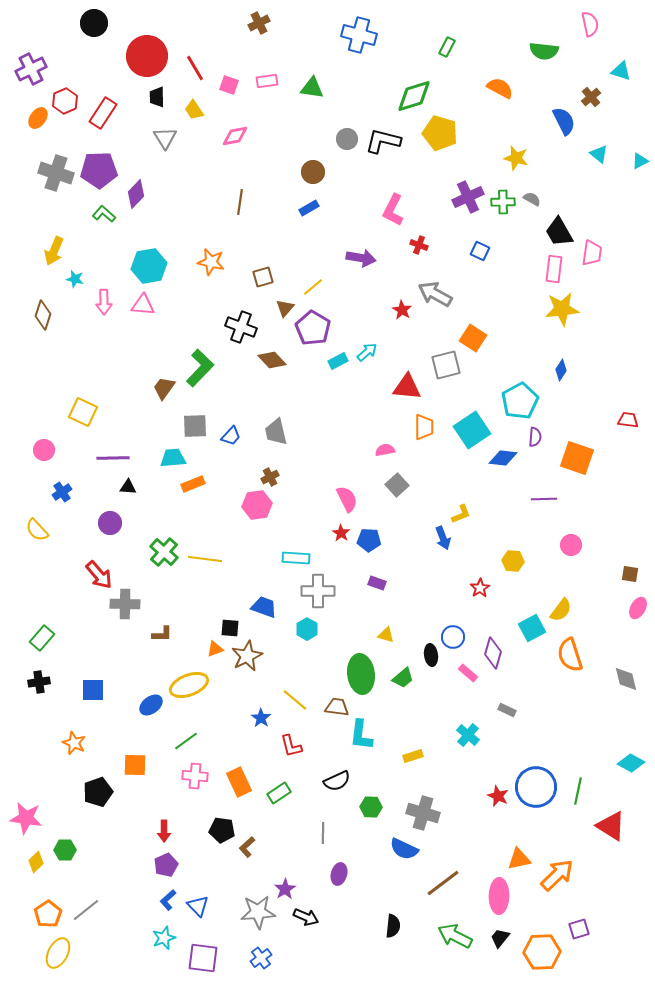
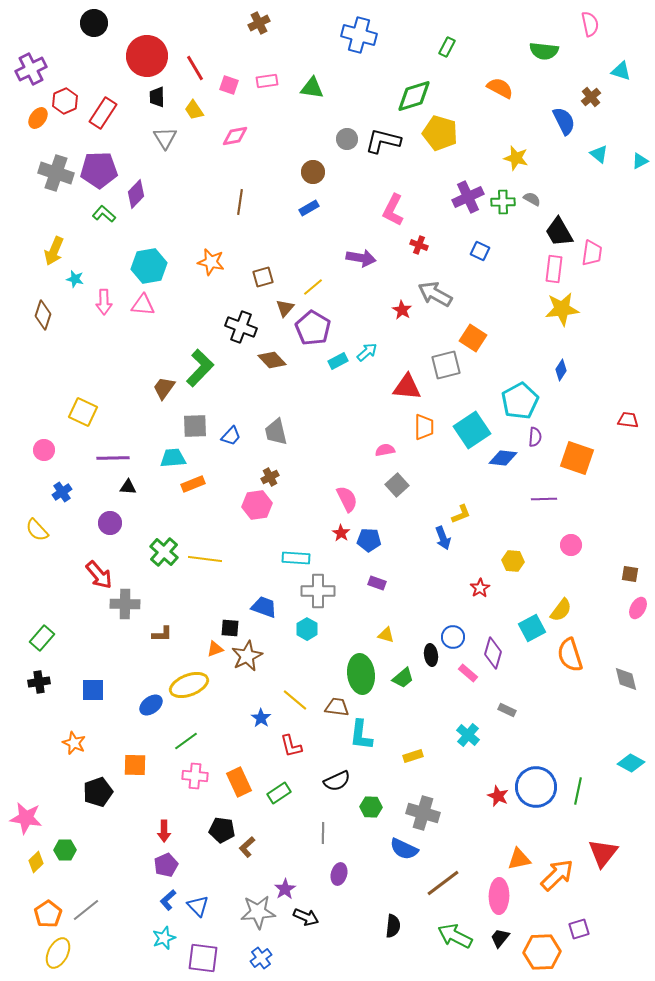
red triangle at (611, 826): moved 8 px left, 27 px down; rotated 36 degrees clockwise
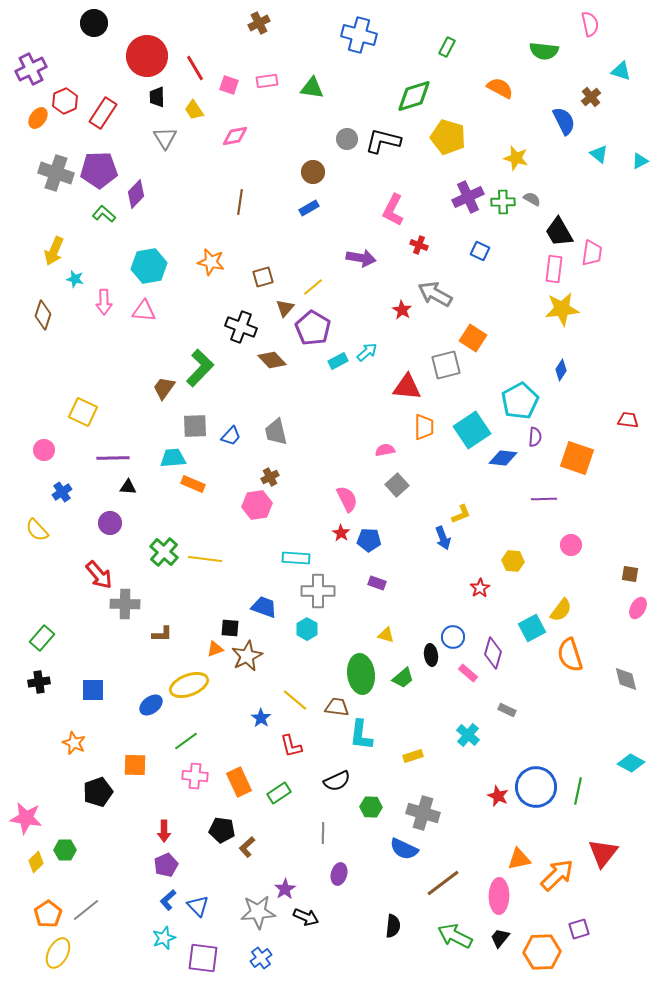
yellow pentagon at (440, 133): moved 8 px right, 4 px down
pink triangle at (143, 305): moved 1 px right, 6 px down
orange rectangle at (193, 484): rotated 45 degrees clockwise
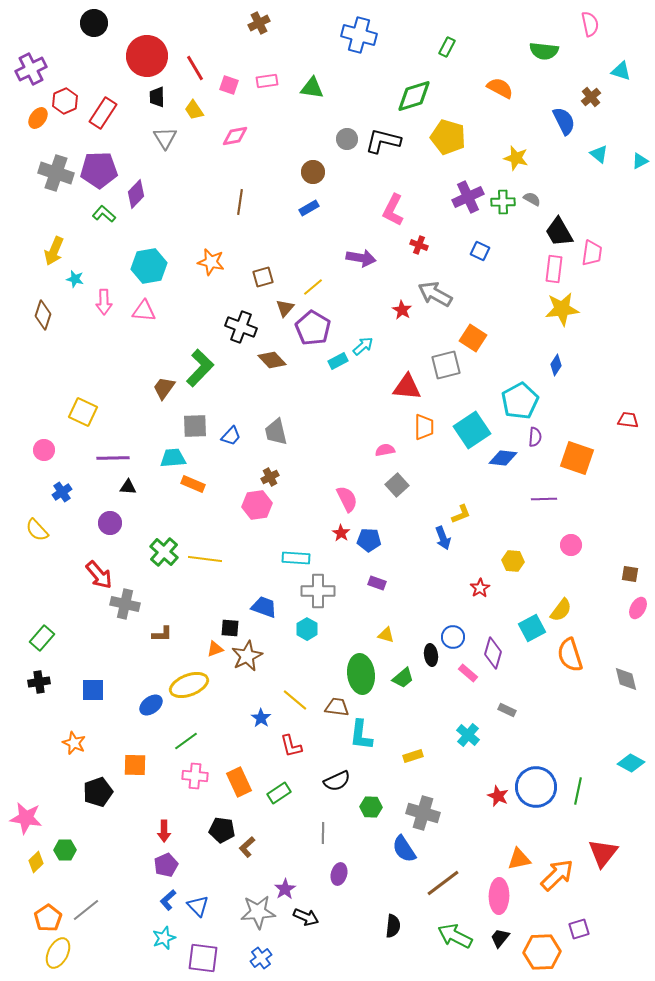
cyan arrow at (367, 352): moved 4 px left, 6 px up
blue diamond at (561, 370): moved 5 px left, 5 px up
gray cross at (125, 604): rotated 12 degrees clockwise
blue semicircle at (404, 849): rotated 32 degrees clockwise
orange pentagon at (48, 914): moved 4 px down
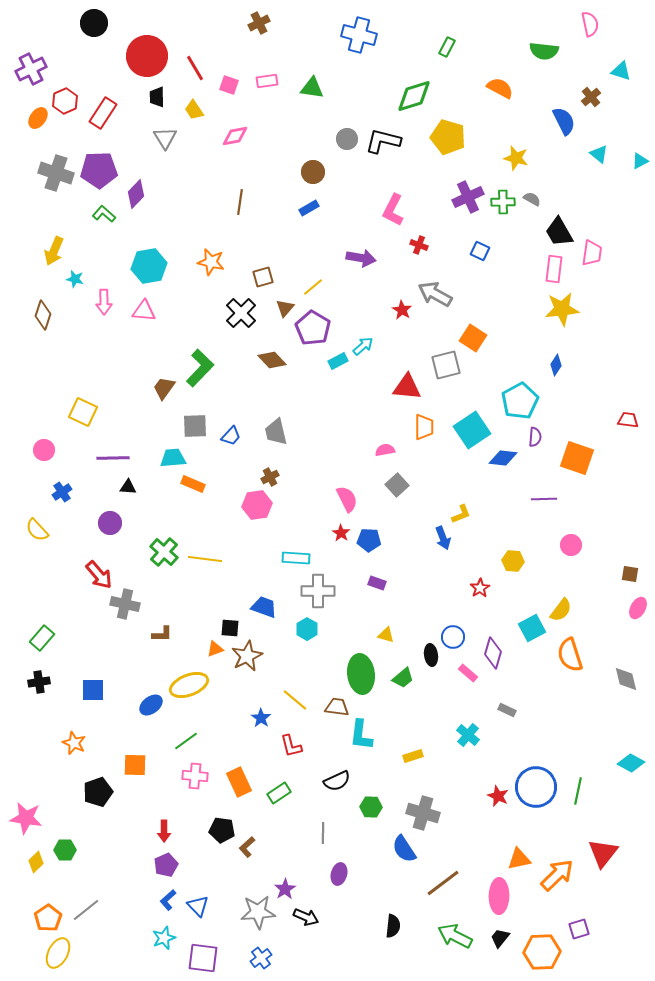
black cross at (241, 327): moved 14 px up; rotated 24 degrees clockwise
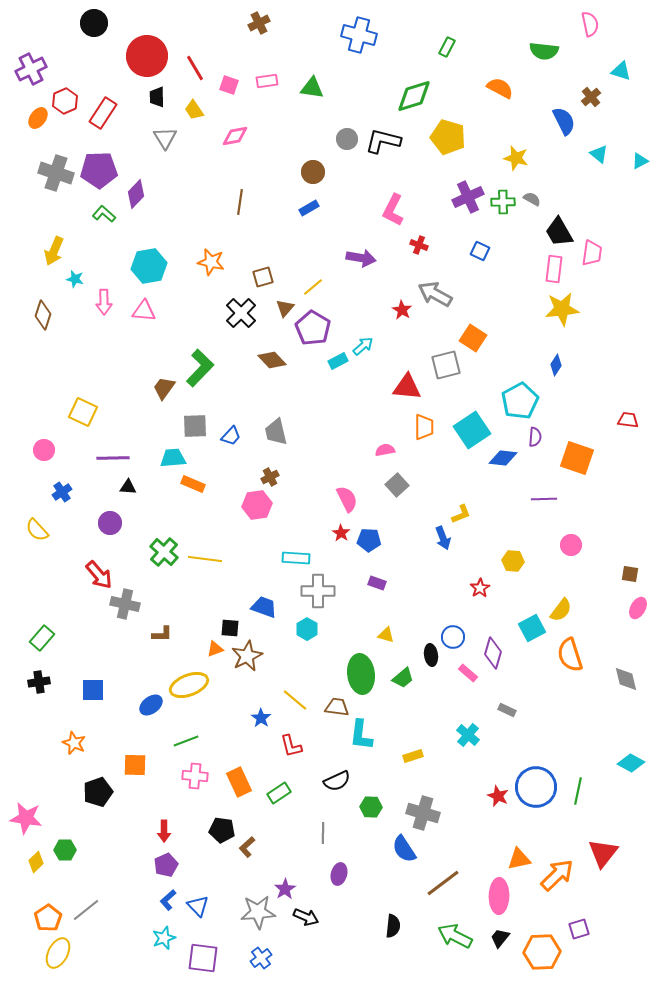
green line at (186, 741): rotated 15 degrees clockwise
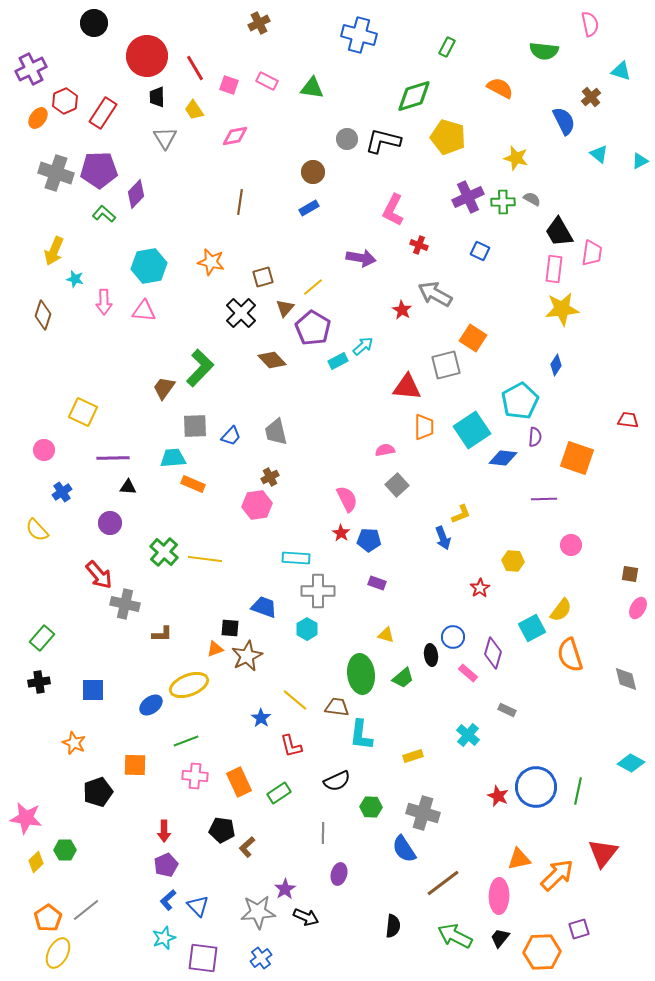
pink rectangle at (267, 81): rotated 35 degrees clockwise
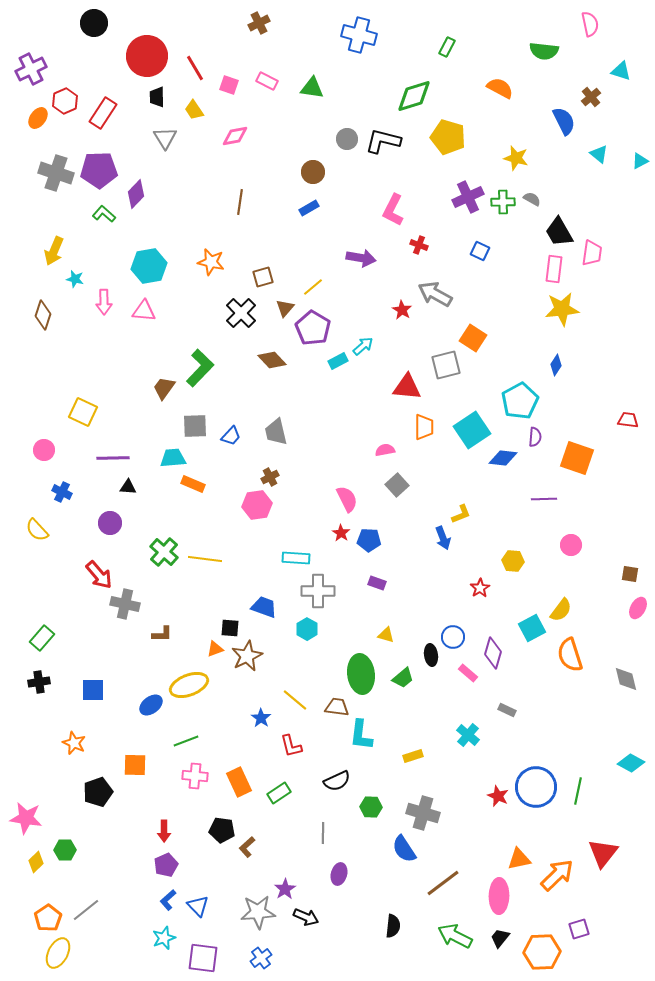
blue cross at (62, 492): rotated 30 degrees counterclockwise
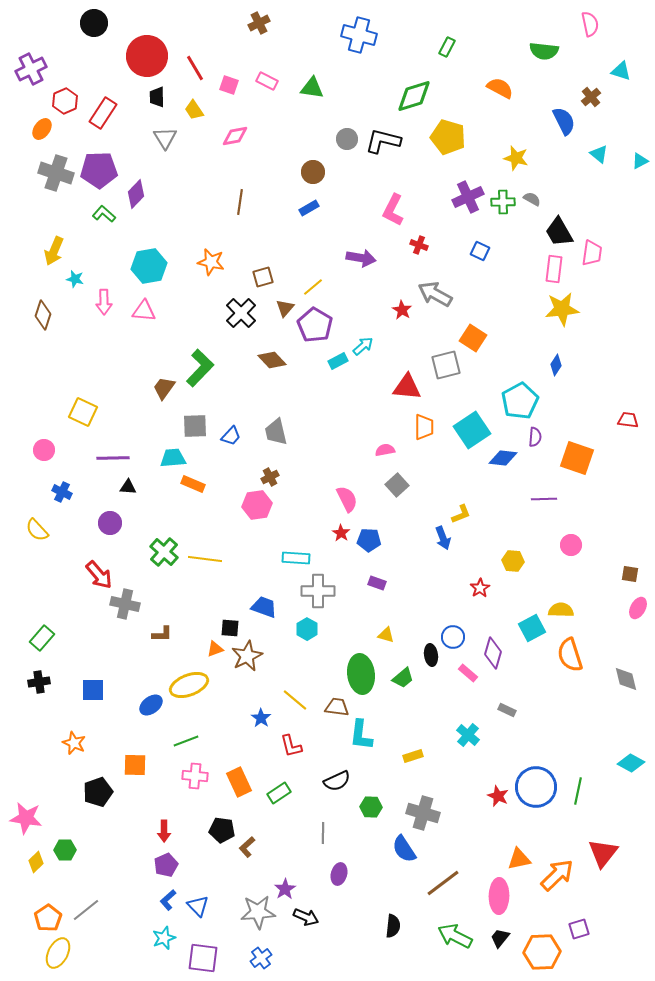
orange ellipse at (38, 118): moved 4 px right, 11 px down
purple pentagon at (313, 328): moved 2 px right, 3 px up
yellow semicircle at (561, 610): rotated 125 degrees counterclockwise
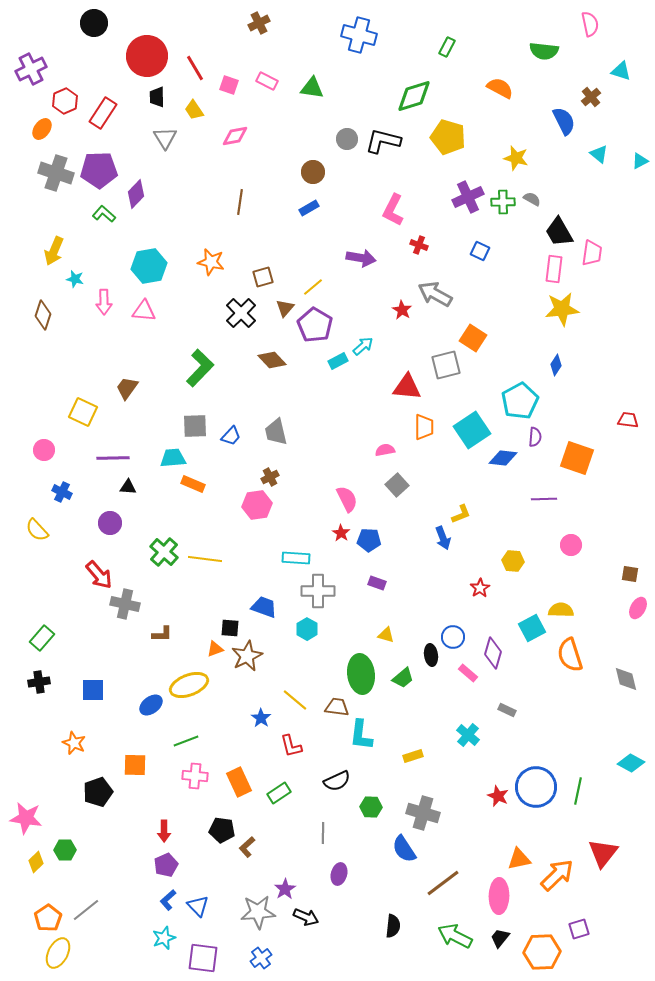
brown trapezoid at (164, 388): moved 37 px left
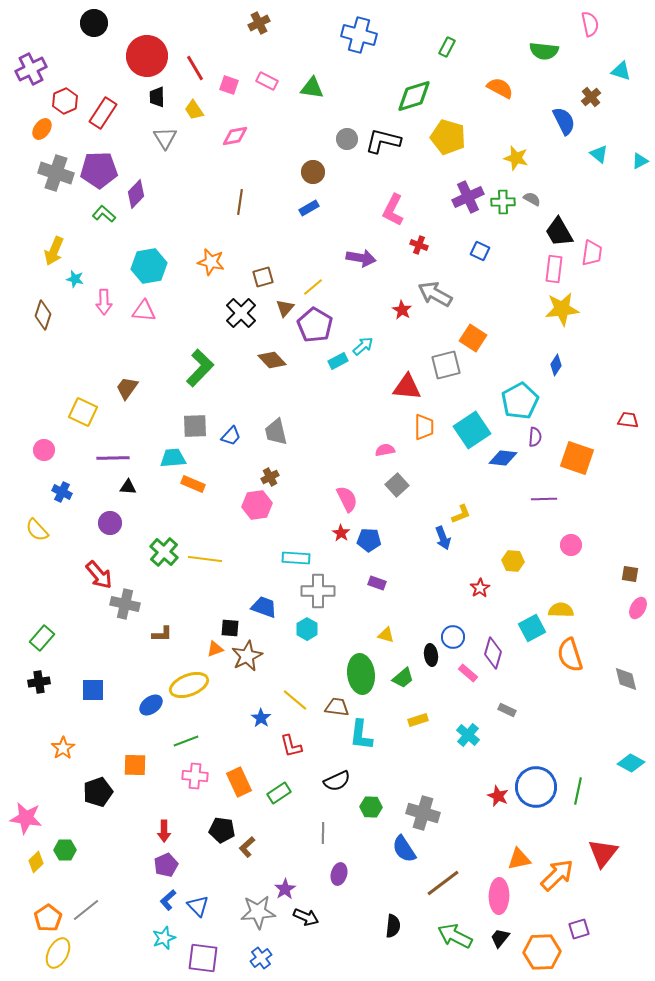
orange star at (74, 743): moved 11 px left, 5 px down; rotated 15 degrees clockwise
yellow rectangle at (413, 756): moved 5 px right, 36 px up
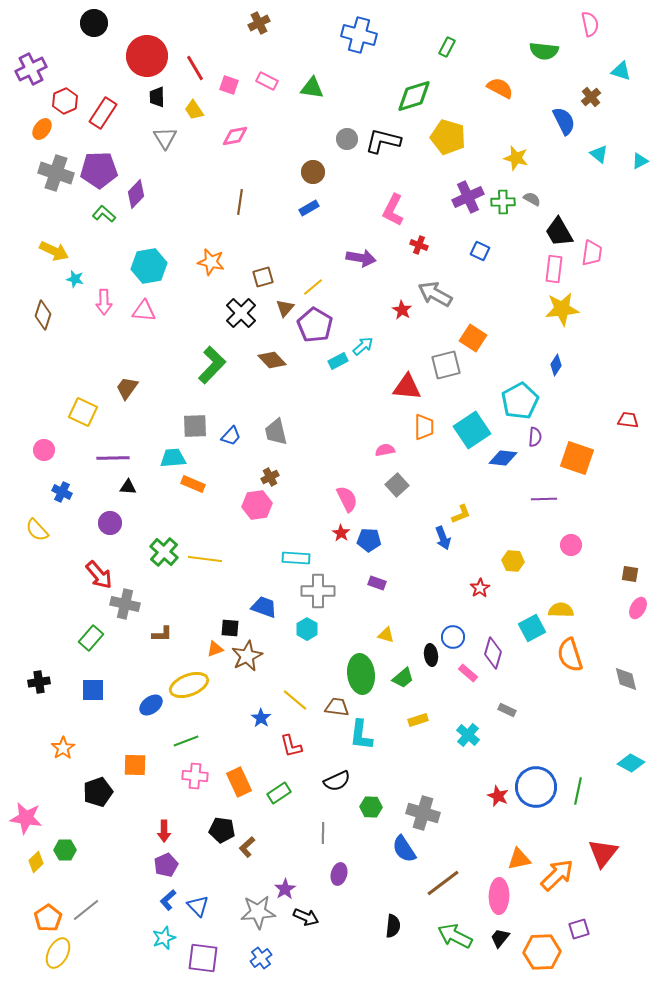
yellow arrow at (54, 251): rotated 88 degrees counterclockwise
green L-shape at (200, 368): moved 12 px right, 3 px up
green rectangle at (42, 638): moved 49 px right
